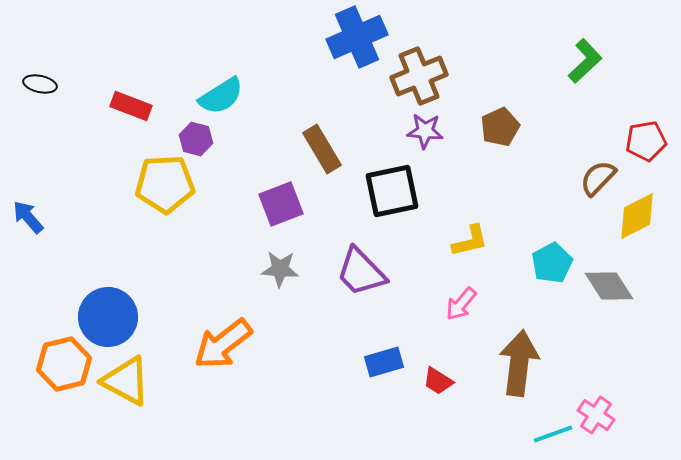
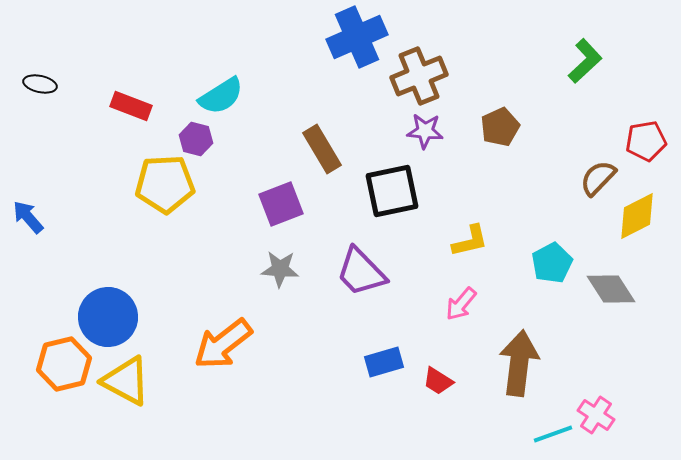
gray diamond: moved 2 px right, 3 px down
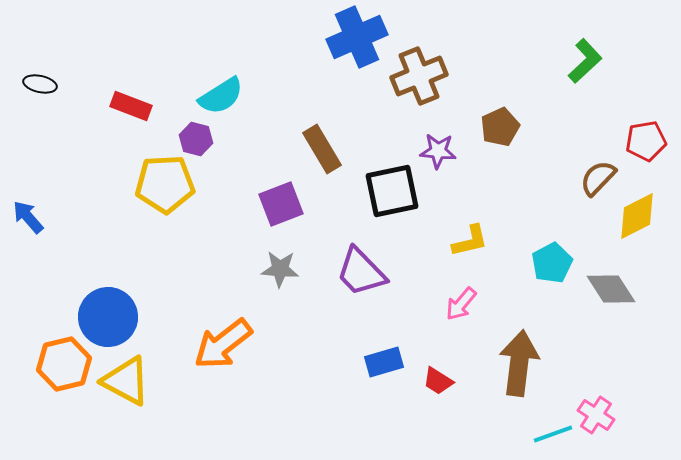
purple star: moved 13 px right, 20 px down
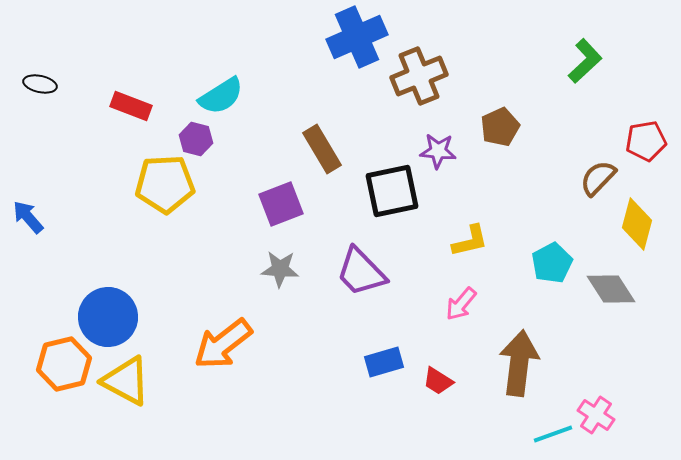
yellow diamond: moved 8 px down; rotated 48 degrees counterclockwise
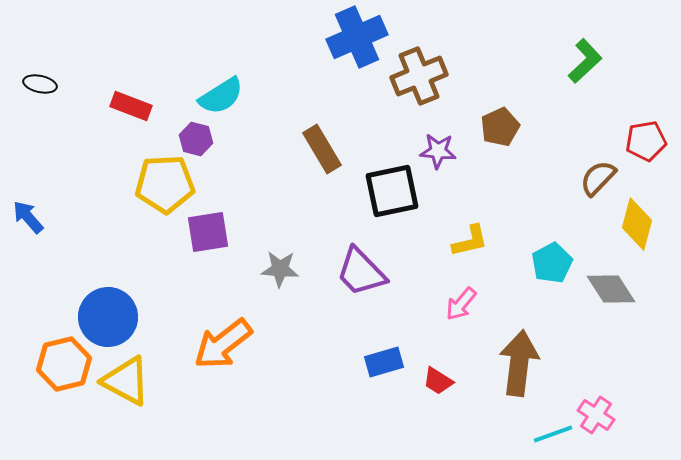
purple square: moved 73 px left, 28 px down; rotated 12 degrees clockwise
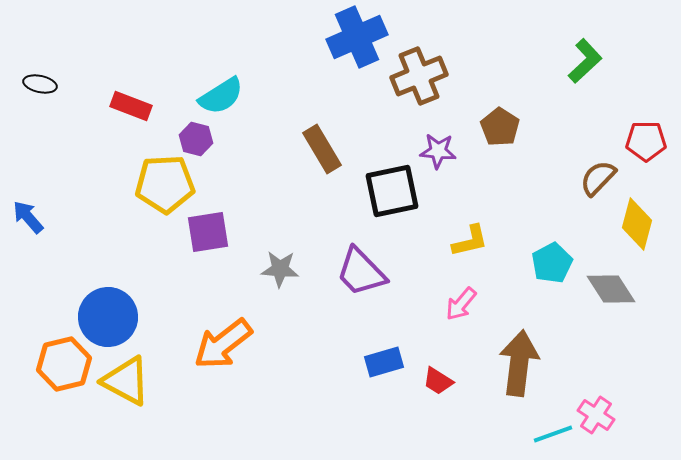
brown pentagon: rotated 15 degrees counterclockwise
red pentagon: rotated 9 degrees clockwise
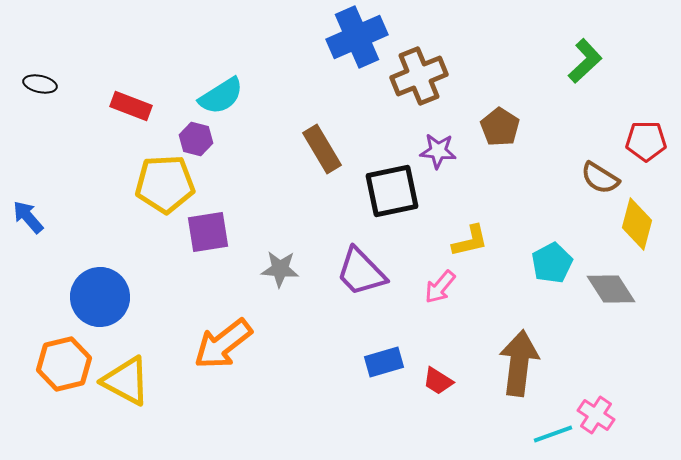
brown semicircle: moved 2 px right; rotated 102 degrees counterclockwise
pink arrow: moved 21 px left, 17 px up
blue circle: moved 8 px left, 20 px up
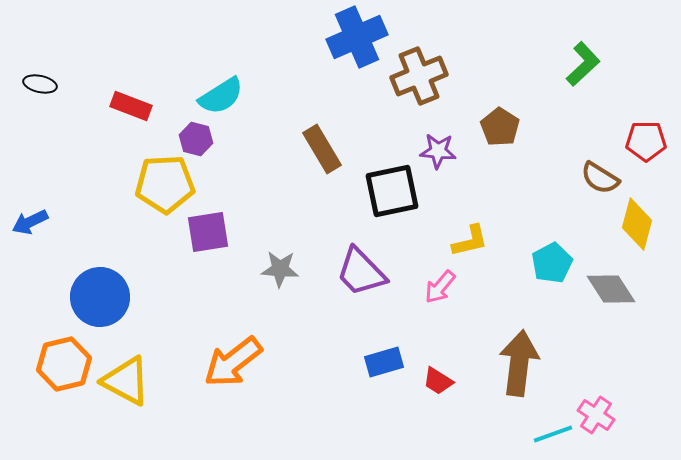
green L-shape: moved 2 px left, 3 px down
blue arrow: moved 2 px right, 5 px down; rotated 75 degrees counterclockwise
orange arrow: moved 10 px right, 18 px down
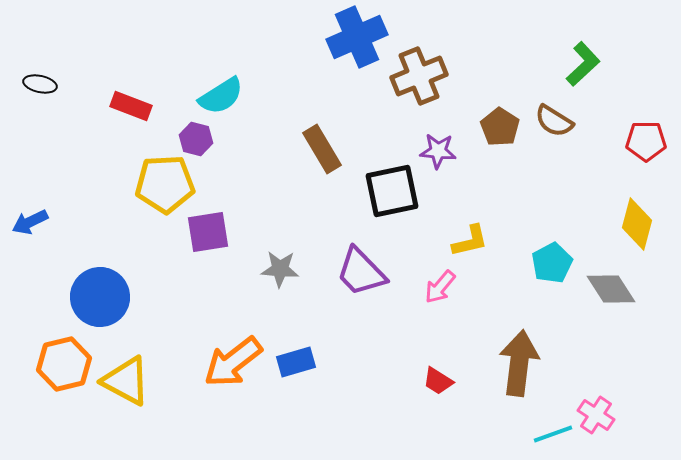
brown semicircle: moved 46 px left, 57 px up
blue rectangle: moved 88 px left
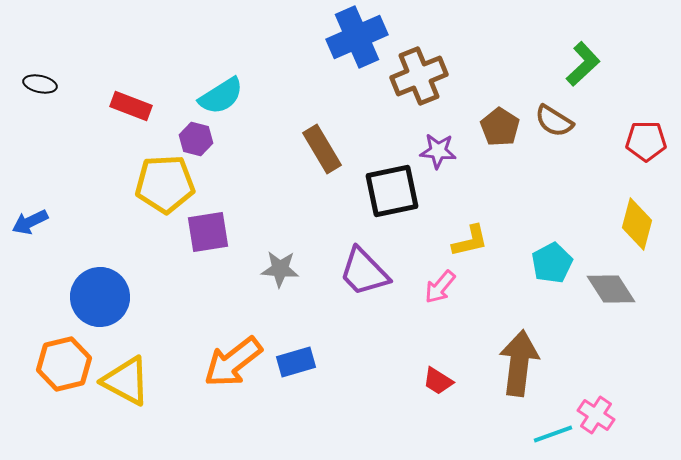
purple trapezoid: moved 3 px right
